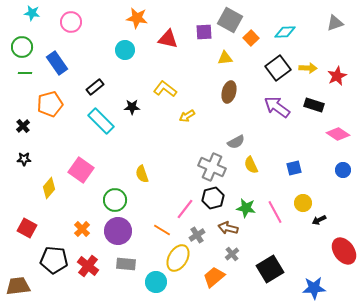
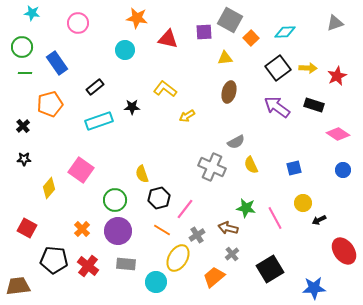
pink circle at (71, 22): moved 7 px right, 1 px down
cyan rectangle at (101, 121): moved 2 px left; rotated 64 degrees counterclockwise
black hexagon at (213, 198): moved 54 px left
pink line at (275, 212): moved 6 px down
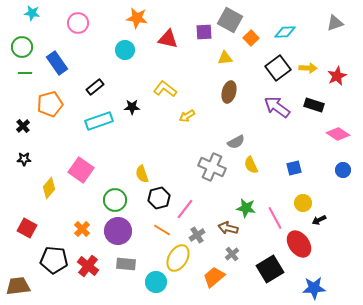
red ellipse at (344, 251): moved 45 px left, 7 px up
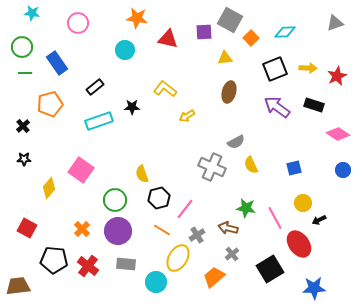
black square at (278, 68): moved 3 px left, 1 px down; rotated 15 degrees clockwise
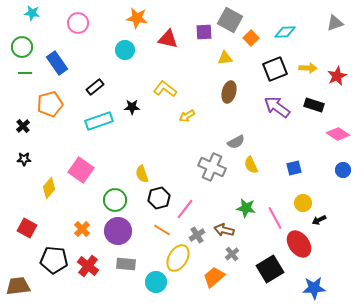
brown arrow at (228, 228): moved 4 px left, 2 px down
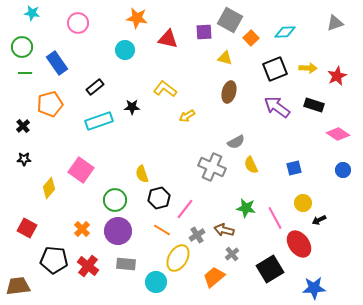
yellow triangle at (225, 58): rotated 21 degrees clockwise
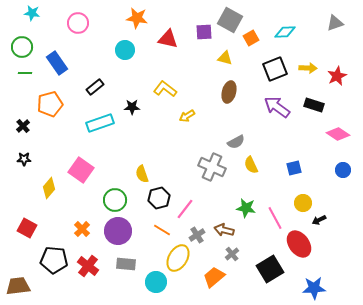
orange square at (251, 38): rotated 14 degrees clockwise
cyan rectangle at (99, 121): moved 1 px right, 2 px down
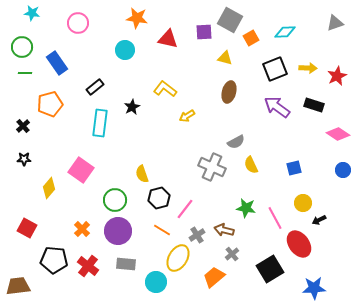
black star at (132, 107): rotated 28 degrees counterclockwise
cyan rectangle at (100, 123): rotated 64 degrees counterclockwise
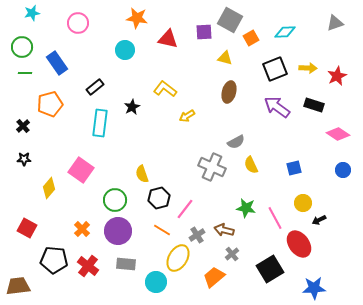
cyan star at (32, 13): rotated 21 degrees counterclockwise
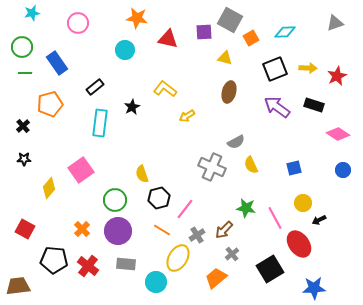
pink square at (81, 170): rotated 20 degrees clockwise
red square at (27, 228): moved 2 px left, 1 px down
brown arrow at (224, 230): rotated 60 degrees counterclockwise
orange trapezoid at (214, 277): moved 2 px right, 1 px down
